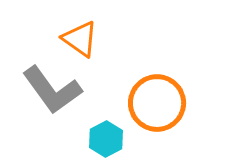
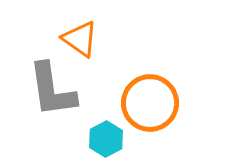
gray L-shape: rotated 28 degrees clockwise
orange circle: moved 7 px left
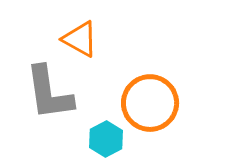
orange triangle: rotated 6 degrees counterclockwise
gray L-shape: moved 3 px left, 3 px down
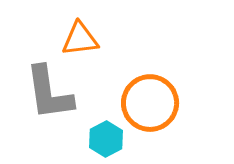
orange triangle: rotated 36 degrees counterclockwise
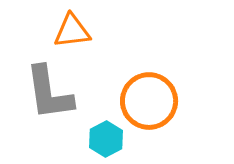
orange triangle: moved 8 px left, 8 px up
orange circle: moved 1 px left, 2 px up
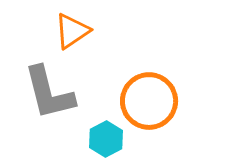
orange triangle: rotated 27 degrees counterclockwise
gray L-shape: rotated 6 degrees counterclockwise
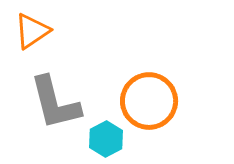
orange triangle: moved 40 px left
gray L-shape: moved 6 px right, 10 px down
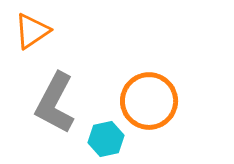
gray L-shape: rotated 42 degrees clockwise
cyan hexagon: rotated 16 degrees clockwise
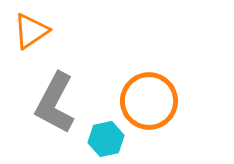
orange triangle: moved 1 px left
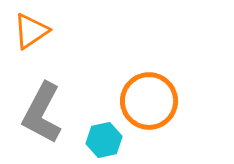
gray L-shape: moved 13 px left, 10 px down
cyan hexagon: moved 2 px left, 1 px down
